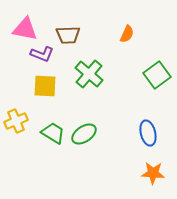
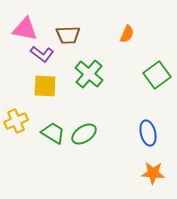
purple L-shape: rotated 15 degrees clockwise
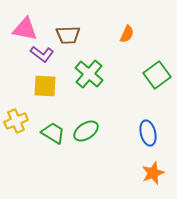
green ellipse: moved 2 px right, 3 px up
orange star: rotated 25 degrees counterclockwise
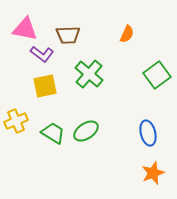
yellow square: rotated 15 degrees counterclockwise
